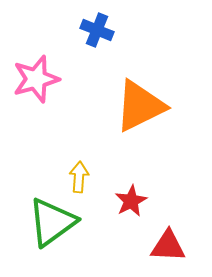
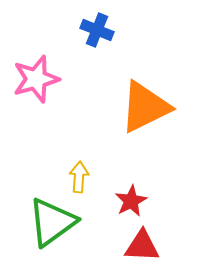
orange triangle: moved 5 px right, 1 px down
red triangle: moved 26 px left
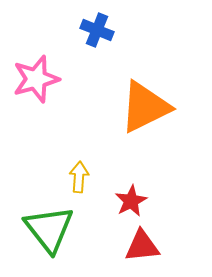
green triangle: moved 3 px left, 7 px down; rotated 32 degrees counterclockwise
red triangle: rotated 9 degrees counterclockwise
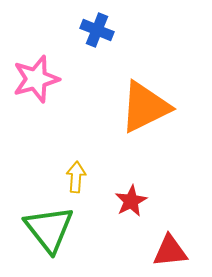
yellow arrow: moved 3 px left
red triangle: moved 28 px right, 5 px down
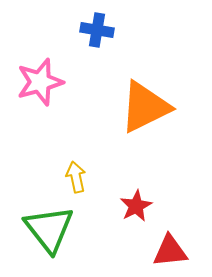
blue cross: rotated 12 degrees counterclockwise
pink star: moved 4 px right, 3 px down
yellow arrow: rotated 16 degrees counterclockwise
red star: moved 5 px right, 5 px down
